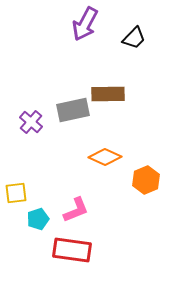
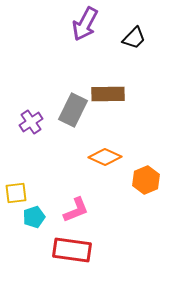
gray rectangle: rotated 52 degrees counterclockwise
purple cross: rotated 15 degrees clockwise
cyan pentagon: moved 4 px left, 2 px up
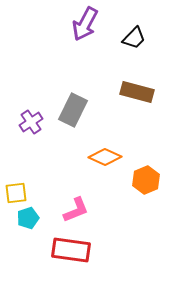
brown rectangle: moved 29 px right, 2 px up; rotated 16 degrees clockwise
cyan pentagon: moved 6 px left, 1 px down
red rectangle: moved 1 px left
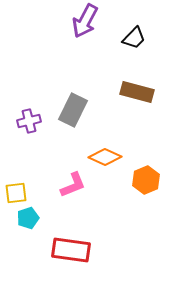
purple arrow: moved 3 px up
purple cross: moved 2 px left, 1 px up; rotated 20 degrees clockwise
pink L-shape: moved 3 px left, 25 px up
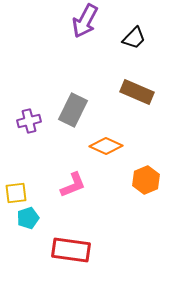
brown rectangle: rotated 8 degrees clockwise
orange diamond: moved 1 px right, 11 px up
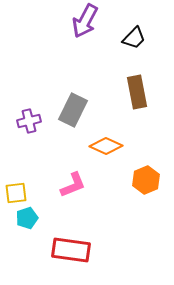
brown rectangle: rotated 56 degrees clockwise
cyan pentagon: moved 1 px left
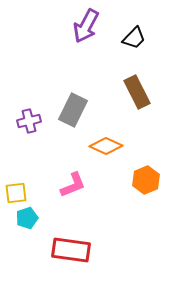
purple arrow: moved 1 px right, 5 px down
brown rectangle: rotated 16 degrees counterclockwise
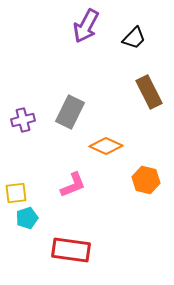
brown rectangle: moved 12 px right
gray rectangle: moved 3 px left, 2 px down
purple cross: moved 6 px left, 1 px up
orange hexagon: rotated 24 degrees counterclockwise
